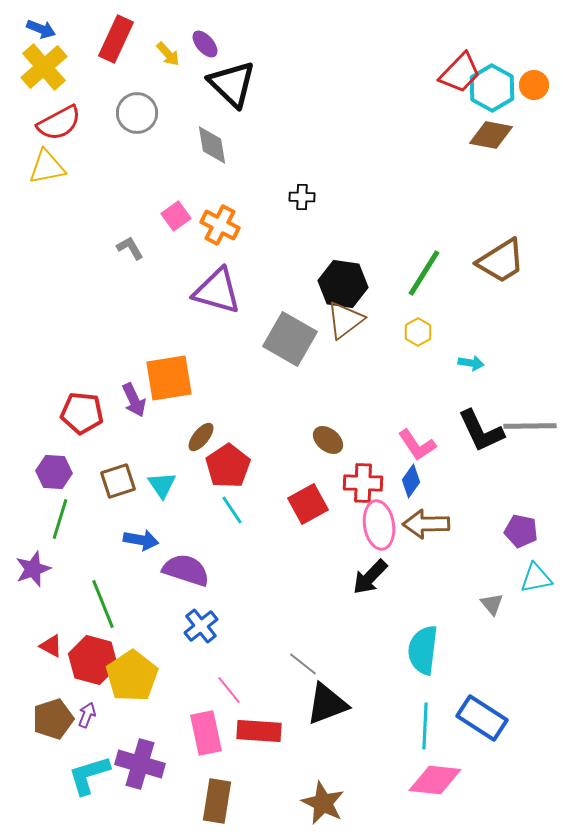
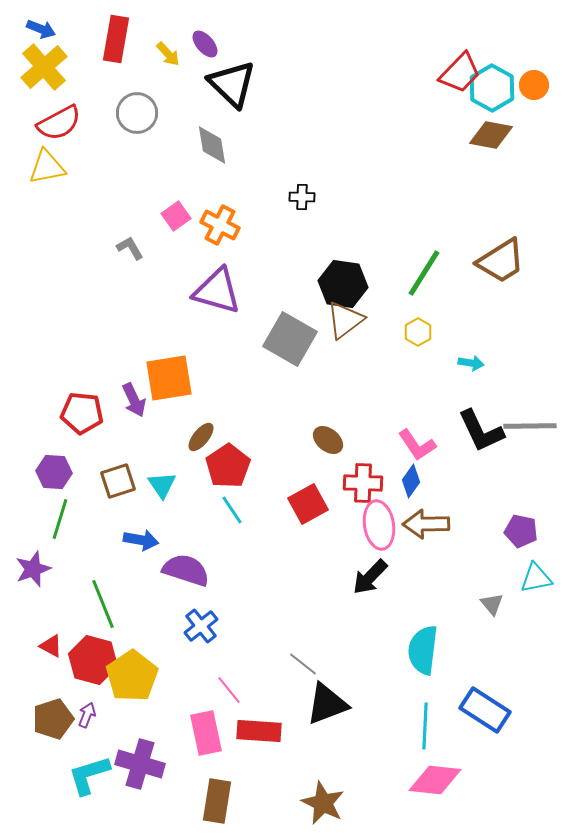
red rectangle at (116, 39): rotated 15 degrees counterclockwise
blue rectangle at (482, 718): moved 3 px right, 8 px up
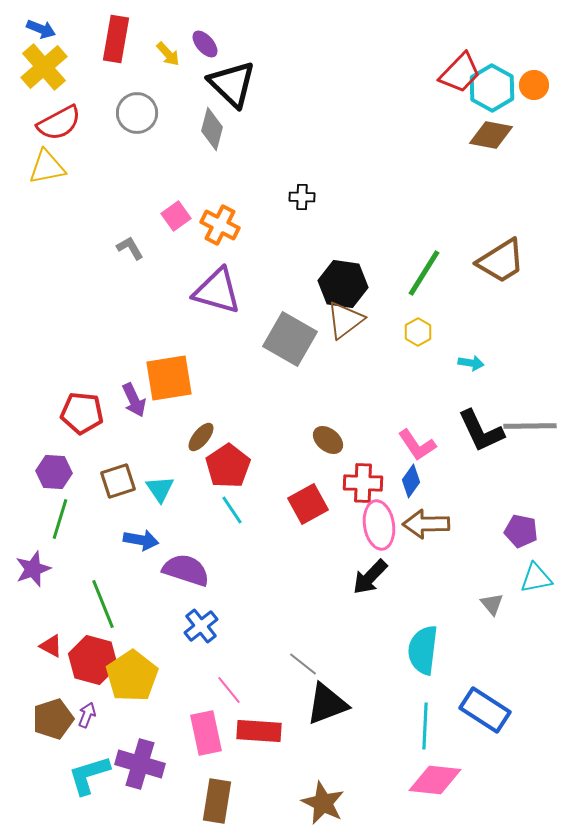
gray diamond at (212, 145): moved 16 px up; rotated 24 degrees clockwise
cyan triangle at (162, 485): moved 2 px left, 4 px down
